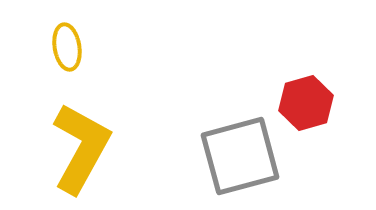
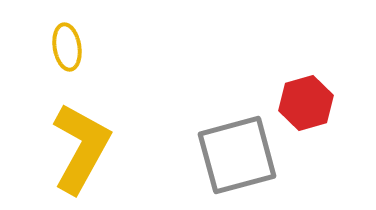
gray square: moved 3 px left, 1 px up
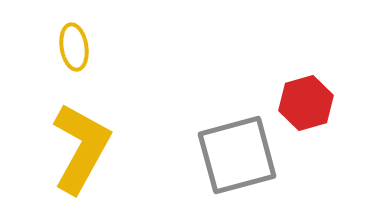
yellow ellipse: moved 7 px right
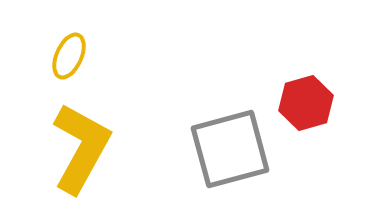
yellow ellipse: moved 5 px left, 9 px down; rotated 33 degrees clockwise
gray square: moved 7 px left, 6 px up
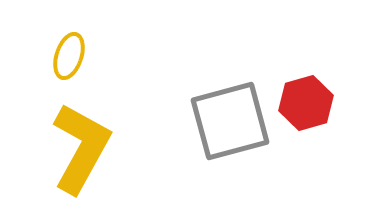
yellow ellipse: rotated 6 degrees counterclockwise
gray square: moved 28 px up
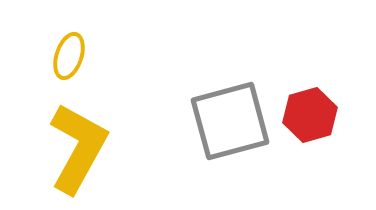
red hexagon: moved 4 px right, 12 px down
yellow L-shape: moved 3 px left
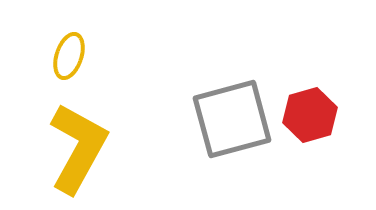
gray square: moved 2 px right, 2 px up
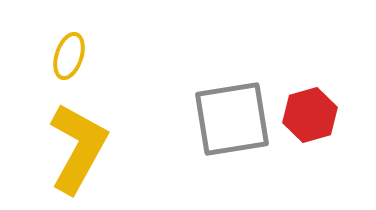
gray square: rotated 6 degrees clockwise
